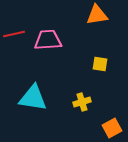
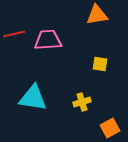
orange square: moved 2 px left
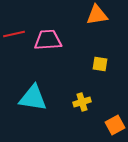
orange square: moved 5 px right, 3 px up
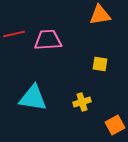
orange triangle: moved 3 px right
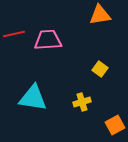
yellow square: moved 5 px down; rotated 28 degrees clockwise
